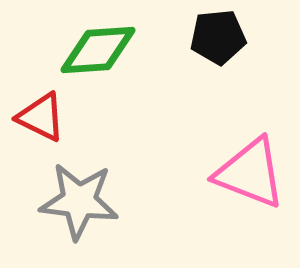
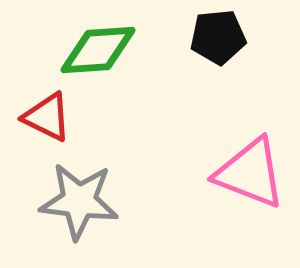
red triangle: moved 6 px right
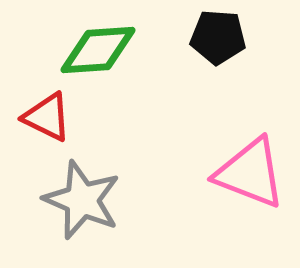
black pentagon: rotated 10 degrees clockwise
gray star: moved 3 px right, 1 px up; rotated 16 degrees clockwise
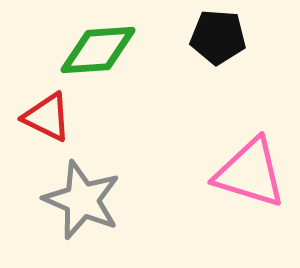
pink triangle: rotated 4 degrees counterclockwise
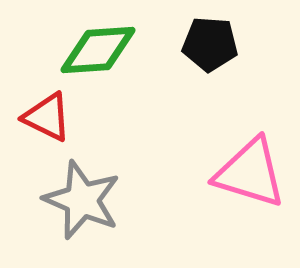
black pentagon: moved 8 px left, 7 px down
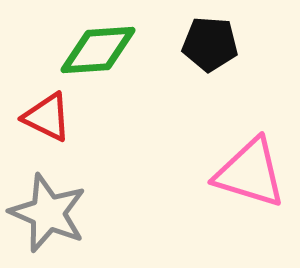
gray star: moved 34 px left, 13 px down
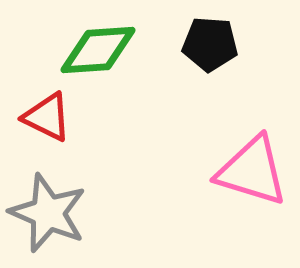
pink triangle: moved 2 px right, 2 px up
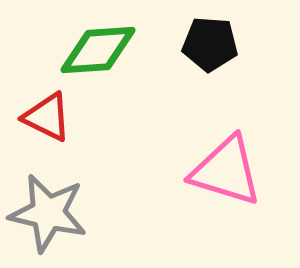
pink triangle: moved 26 px left
gray star: rotated 10 degrees counterclockwise
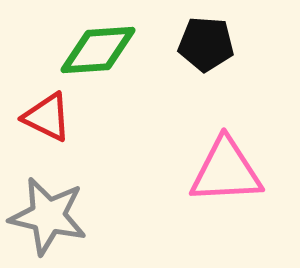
black pentagon: moved 4 px left
pink triangle: rotated 20 degrees counterclockwise
gray star: moved 3 px down
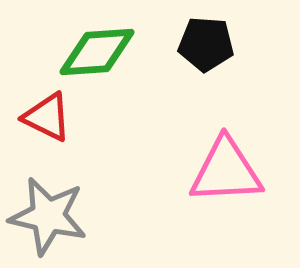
green diamond: moved 1 px left, 2 px down
